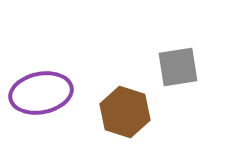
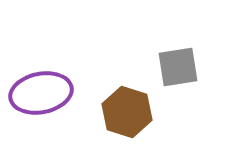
brown hexagon: moved 2 px right
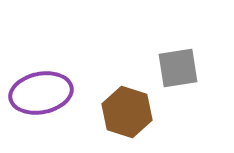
gray square: moved 1 px down
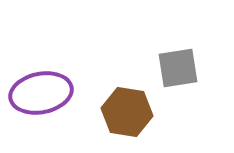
brown hexagon: rotated 9 degrees counterclockwise
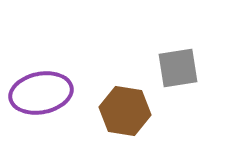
brown hexagon: moved 2 px left, 1 px up
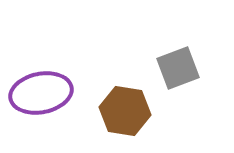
gray square: rotated 12 degrees counterclockwise
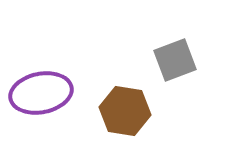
gray square: moved 3 px left, 8 px up
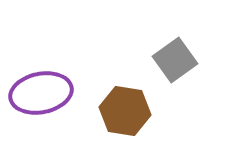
gray square: rotated 15 degrees counterclockwise
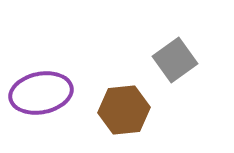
brown hexagon: moved 1 px left, 1 px up; rotated 15 degrees counterclockwise
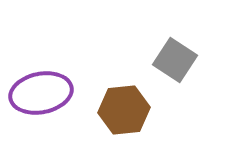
gray square: rotated 21 degrees counterclockwise
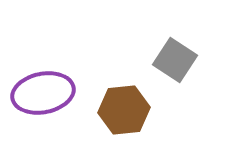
purple ellipse: moved 2 px right
